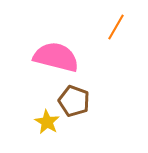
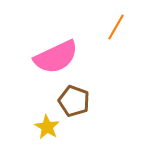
pink semicircle: rotated 141 degrees clockwise
yellow star: moved 5 px down
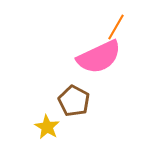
pink semicircle: moved 43 px right
brown pentagon: rotated 8 degrees clockwise
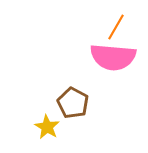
pink semicircle: moved 14 px right; rotated 30 degrees clockwise
brown pentagon: moved 1 px left, 2 px down
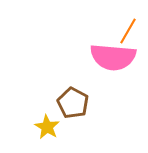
orange line: moved 12 px right, 4 px down
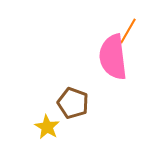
pink semicircle: rotated 78 degrees clockwise
brown pentagon: rotated 8 degrees counterclockwise
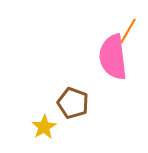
yellow star: moved 3 px left; rotated 10 degrees clockwise
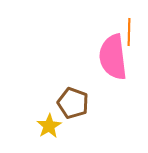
orange line: moved 1 px right, 1 px down; rotated 28 degrees counterclockwise
yellow star: moved 5 px right, 1 px up
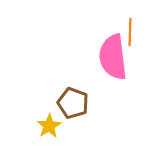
orange line: moved 1 px right
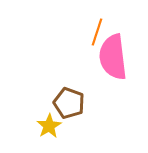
orange line: moved 33 px left; rotated 16 degrees clockwise
brown pentagon: moved 4 px left
